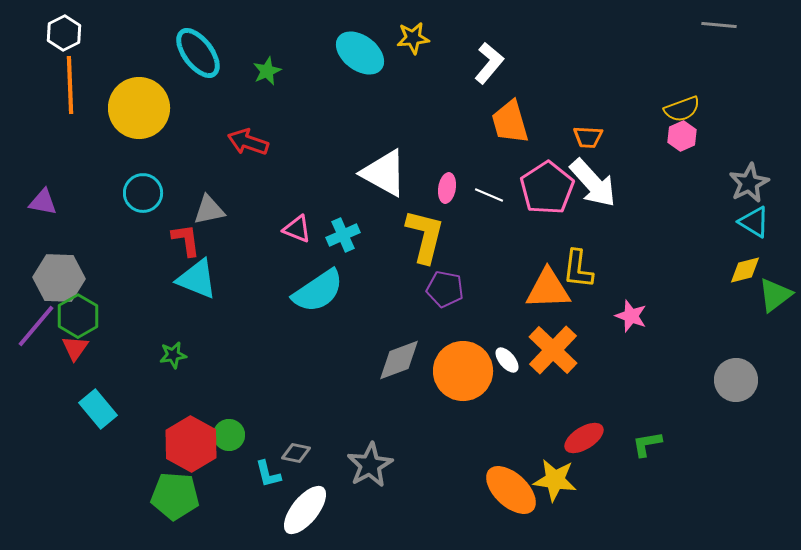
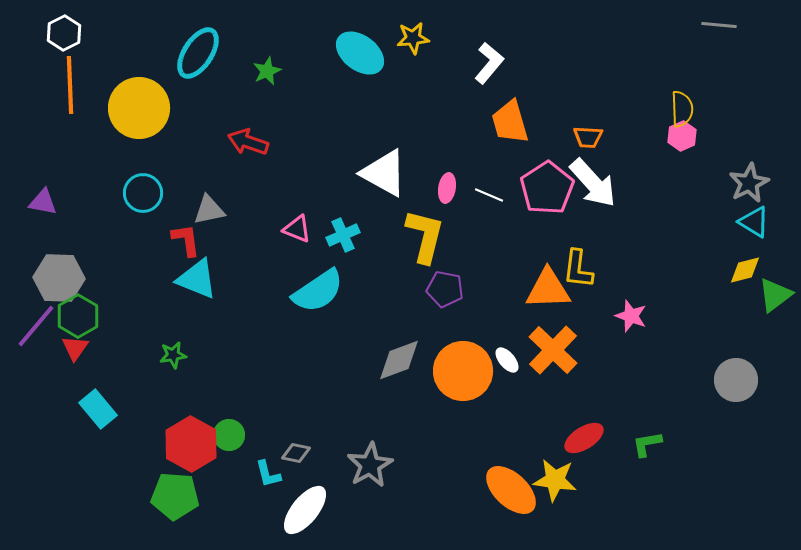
cyan ellipse at (198, 53): rotated 70 degrees clockwise
yellow semicircle at (682, 109): rotated 72 degrees counterclockwise
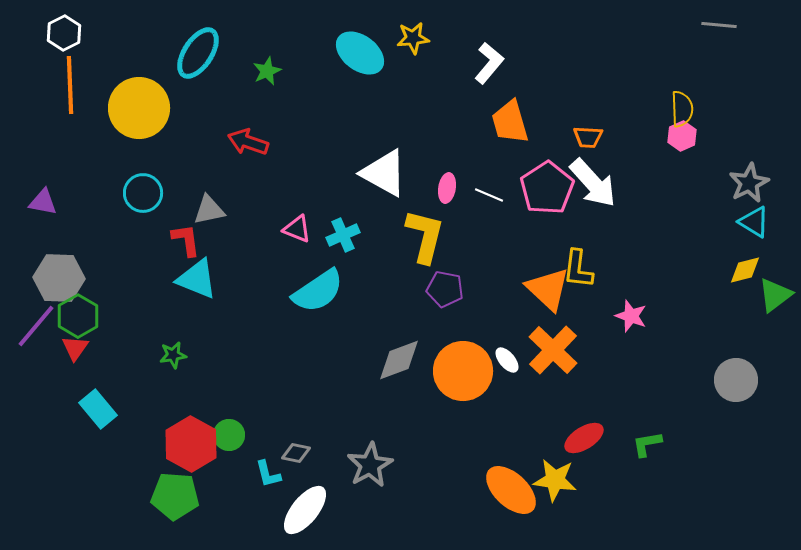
orange triangle at (548, 289): rotated 45 degrees clockwise
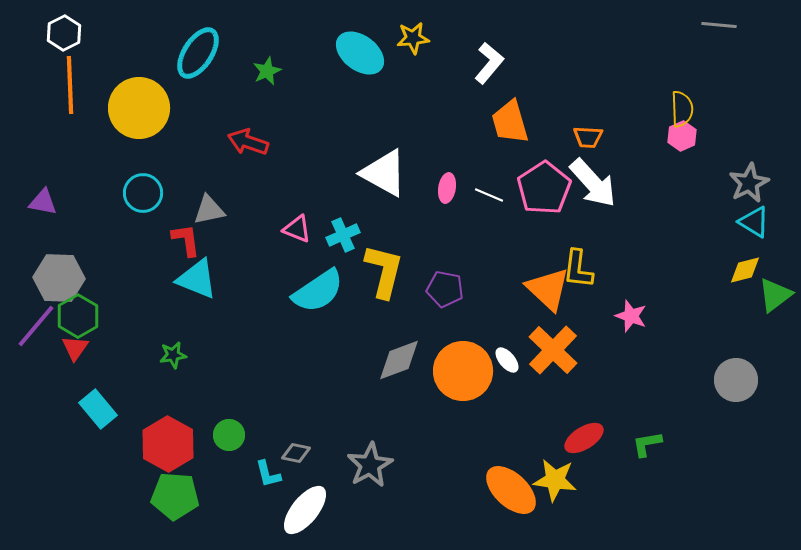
pink pentagon at (547, 188): moved 3 px left
yellow L-shape at (425, 236): moved 41 px left, 35 px down
red hexagon at (191, 444): moved 23 px left
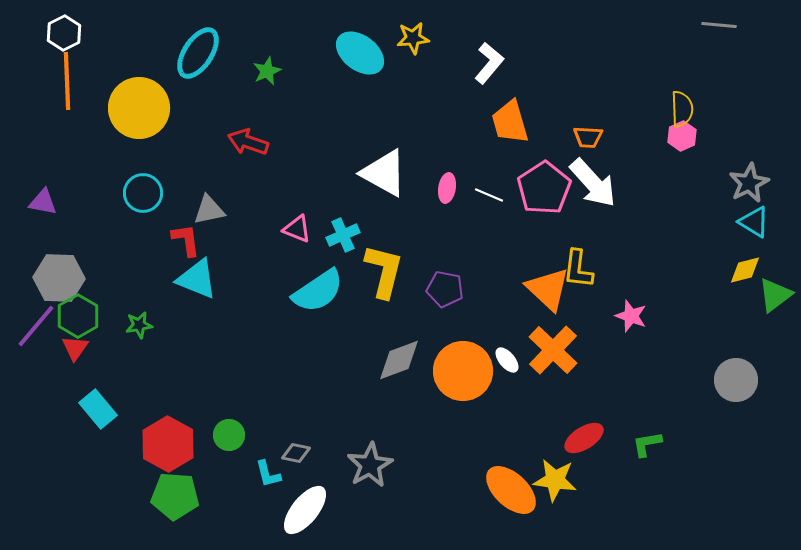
orange line at (70, 85): moved 3 px left, 4 px up
green star at (173, 355): moved 34 px left, 30 px up
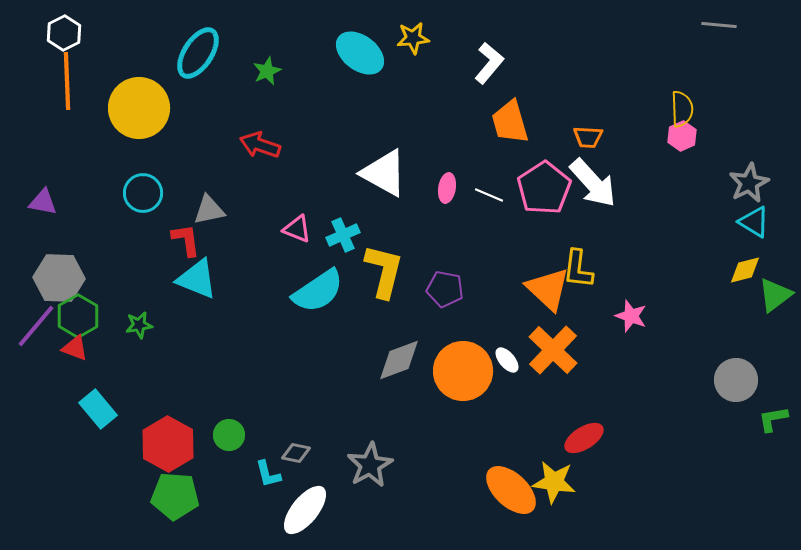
red arrow at (248, 142): moved 12 px right, 3 px down
red triangle at (75, 348): rotated 44 degrees counterclockwise
green L-shape at (647, 444): moved 126 px right, 25 px up
yellow star at (555, 480): moved 1 px left, 2 px down
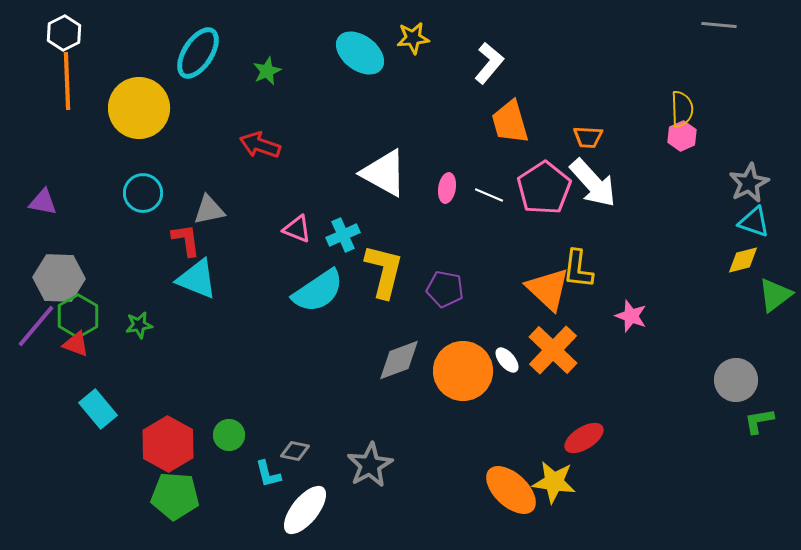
cyan triangle at (754, 222): rotated 12 degrees counterclockwise
yellow diamond at (745, 270): moved 2 px left, 10 px up
red triangle at (75, 348): moved 1 px right, 4 px up
green L-shape at (773, 419): moved 14 px left, 2 px down
gray diamond at (296, 453): moved 1 px left, 2 px up
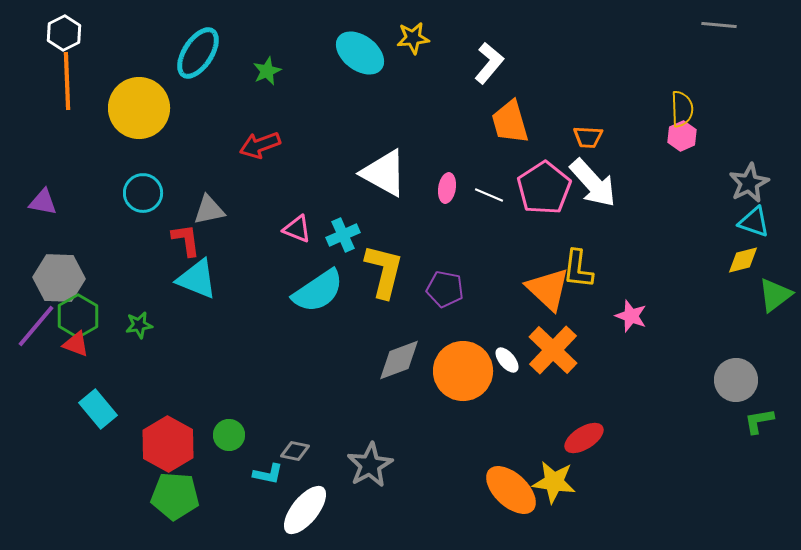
red arrow at (260, 145): rotated 39 degrees counterclockwise
cyan L-shape at (268, 474): rotated 64 degrees counterclockwise
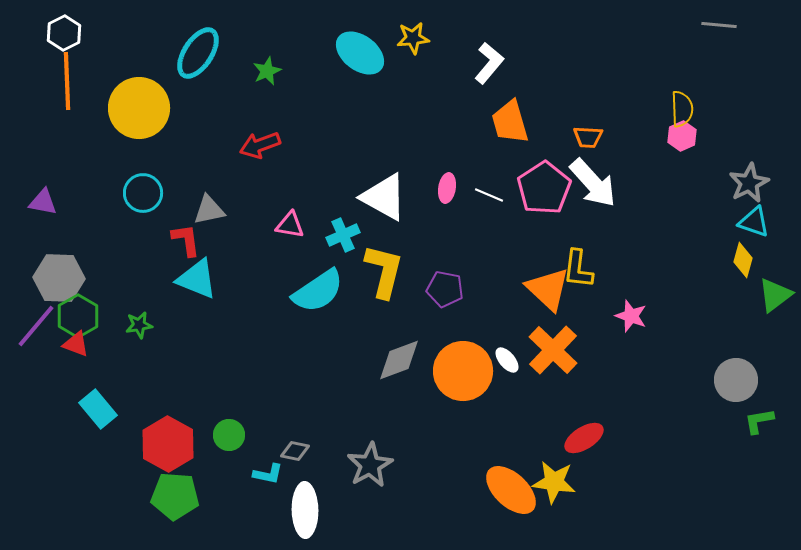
white triangle at (384, 173): moved 24 px down
pink triangle at (297, 229): moved 7 px left, 4 px up; rotated 12 degrees counterclockwise
yellow diamond at (743, 260): rotated 60 degrees counterclockwise
white ellipse at (305, 510): rotated 40 degrees counterclockwise
